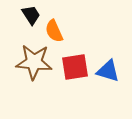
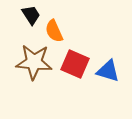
red square: moved 3 px up; rotated 32 degrees clockwise
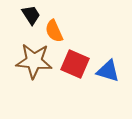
brown star: moved 1 px up
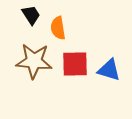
orange semicircle: moved 4 px right, 3 px up; rotated 15 degrees clockwise
red square: rotated 24 degrees counterclockwise
blue triangle: moved 1 px right, 1 px up
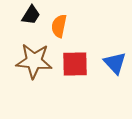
black trapezoid: rotated 65 degrees clockwise
orange semicircle: moved 1 px right, 2 px up; rotated 20 degrees clockwise
blue triangle: moved 6 px right, 7 px up; rotated 30 degrees clockwise
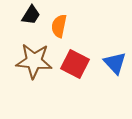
red square: rotated 28 degrees clockwise
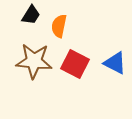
blue triangle: rotated 20 degrees counterclockwise
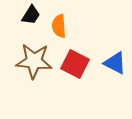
orange semicircle: rotated 15 degrees counterclockwise
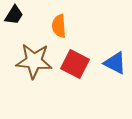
black trapezoid: moved 17 px left
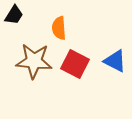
orange semicircle: moved 2 px down
blue triangle: moved 2 px up
